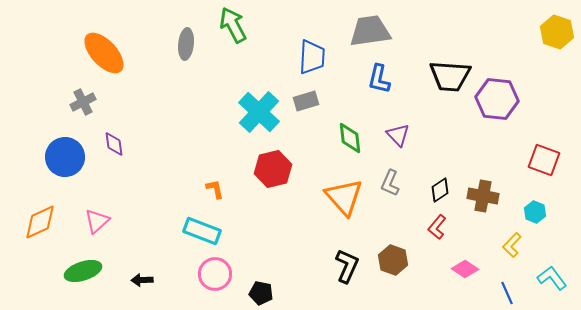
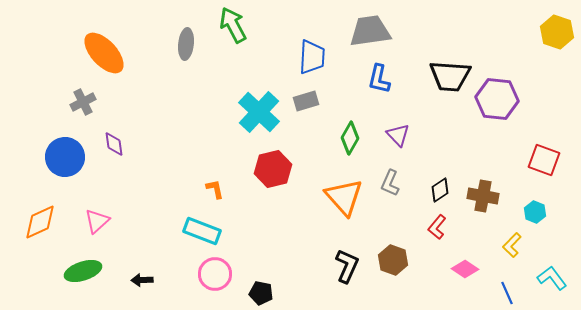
green diamond: rotated 36 degrees clockwise
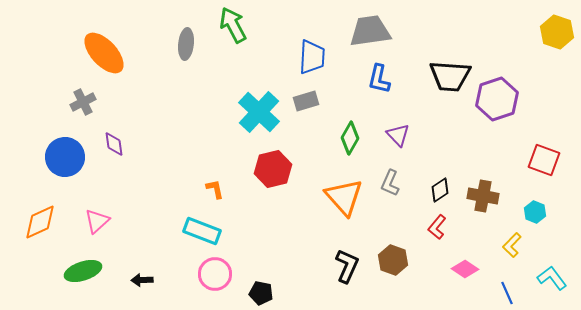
purple hexagon: rotated 24 degrees counterclockwise
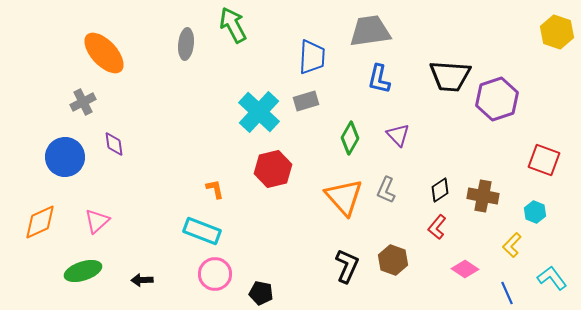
gray L-shape: moved 4 px left, 7 px down
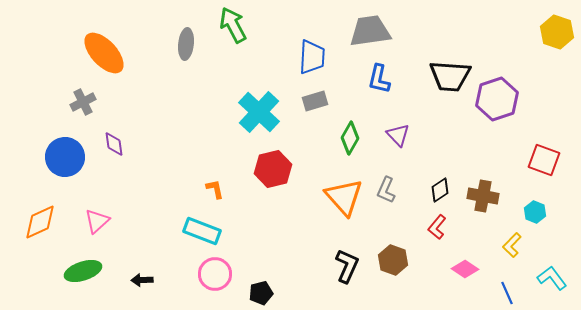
gray rectangle: moved 9 px right
black pentagon: rotated 25 degrees counterclockwise
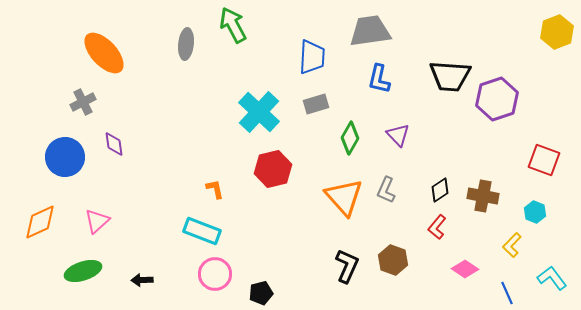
yellow hexagon: rotated 20 degrees clockwise
gray rectangle: moved 1 px right, 3 px down
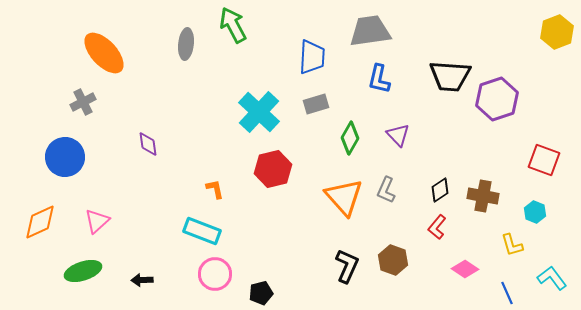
purple diamond: moved 34 px right
yellow L-shape: rotated 60 degrees counterclockwise
